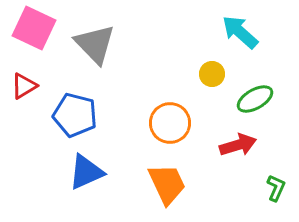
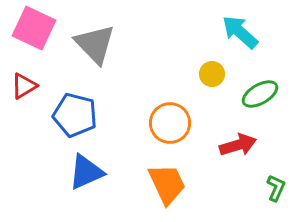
green ellipse: moved 5 px right, 5 px up
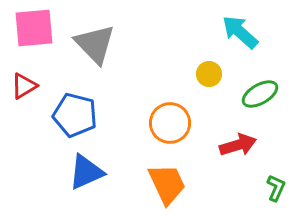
pink square: rotated 30 degrees counterclockwise
yellow circle: moved 3 px left
